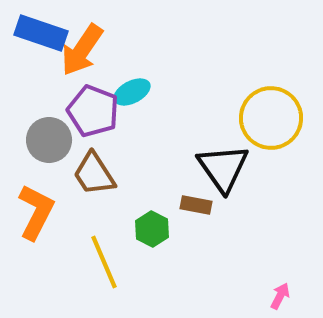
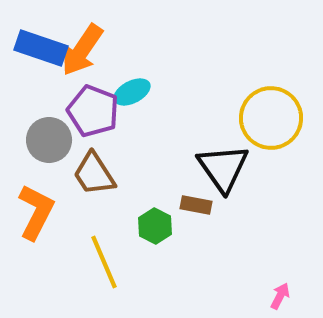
blue rectangle: moved 15 px down
green hexagon: moved 3 px right, 3 px up
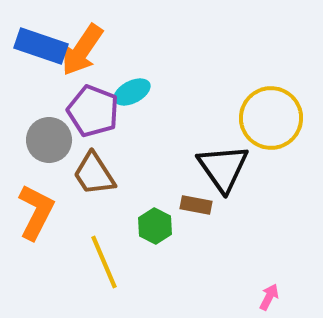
blue rectangle: moved 2 px up
pink arrow: moved 11 px left, 1 px down
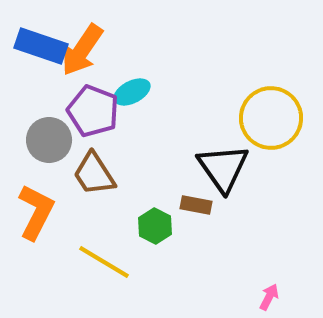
yellow line: rotated 36 degrees counterclockwise
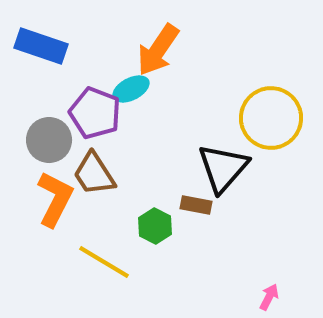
orange arrow: moved 76 px right
cyan ellipse: moved 1 px left, 3 px up
purple pentagon: moved 2 px right, 2 px down
black triangle: rotated 16 degrees clockwise
orange L-shape: moved 19 px right, 13 px up
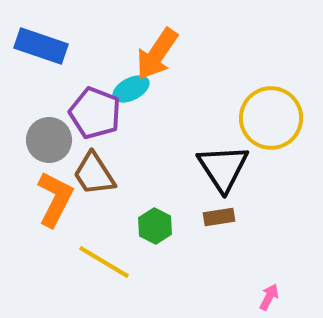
orange arrow: moved 1 px left, 4 px down
black triangle: rotated 14 degrees counterclockwise
brown rectangle: moved 23 px right, 12 px down; rotated 20 degrees counterclockwise
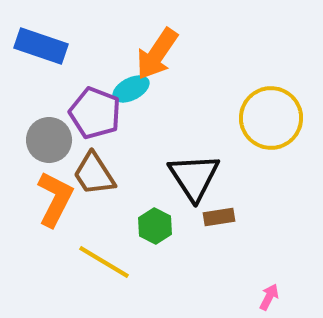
black triangle: moved 29 px left, 9 px down
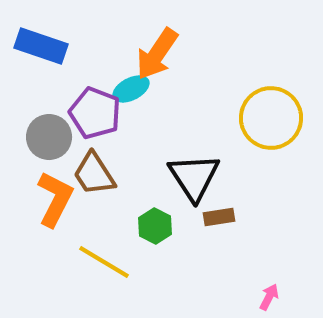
gray circle: moved 3 px up
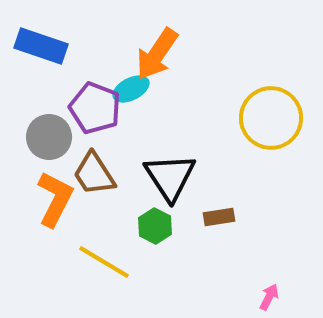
purple pentagon: moved 5 px up
black triangle: moved 24 px left
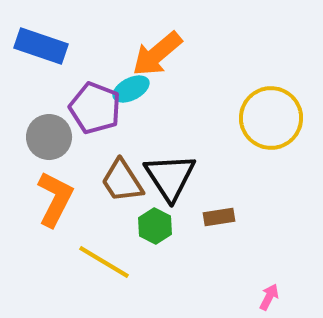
orange arrow: rotated 16 degrees clockwise
brown trapezoid: moved 28 px right, 7 px down
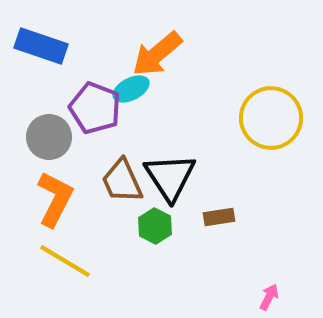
brown trapezoid: rotated 9 degrees clockwise
yellow line: moved 39 px left, 1 px up
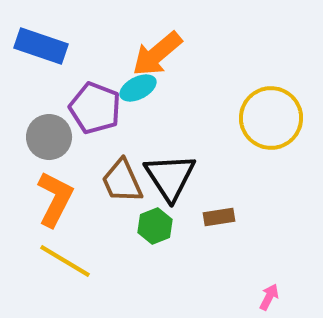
cyan ellipse: moved 7 px right, 1 px up
green hexagon: rotated 12 degrees clockwise
